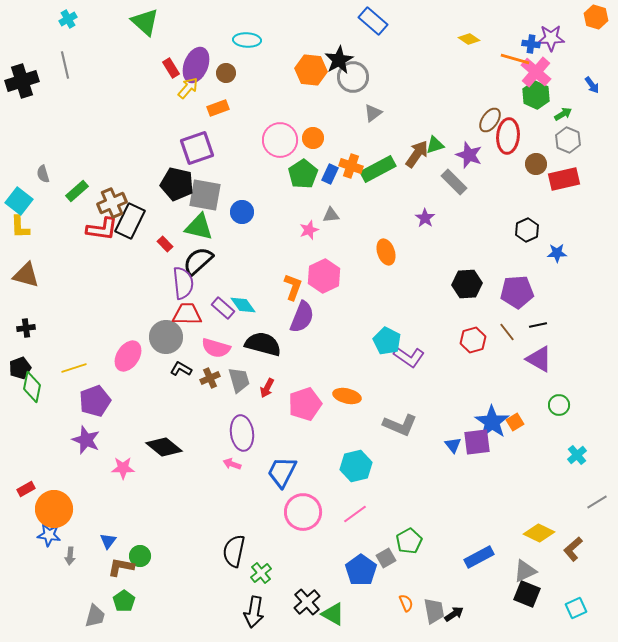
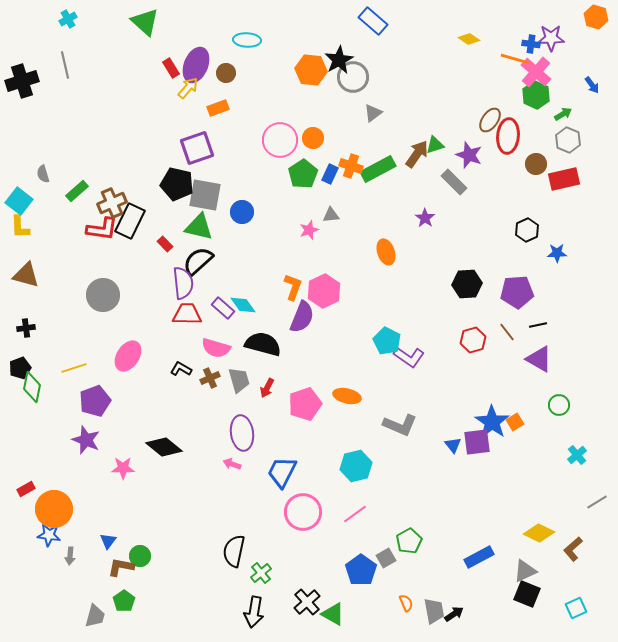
pink hexagon at (324, 276): moved 15 px down
gray circle at (166, 337): moved 63 px left, 42 px up
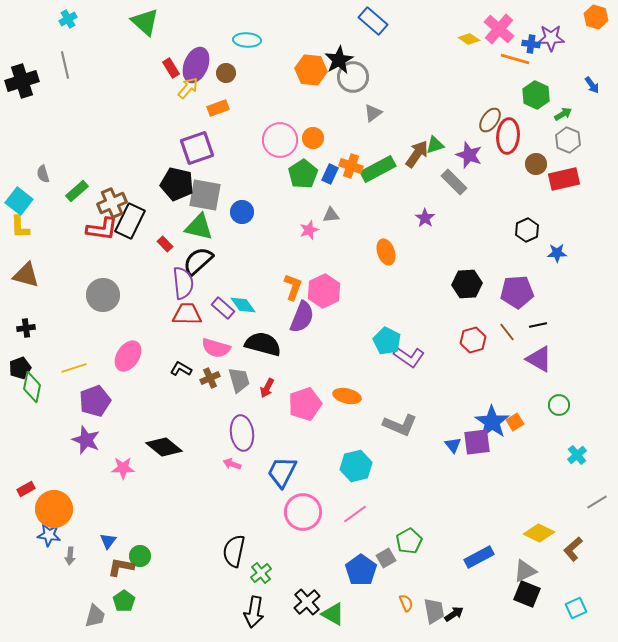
pink cross at (536, 72): moved 37 px left, 43 px up
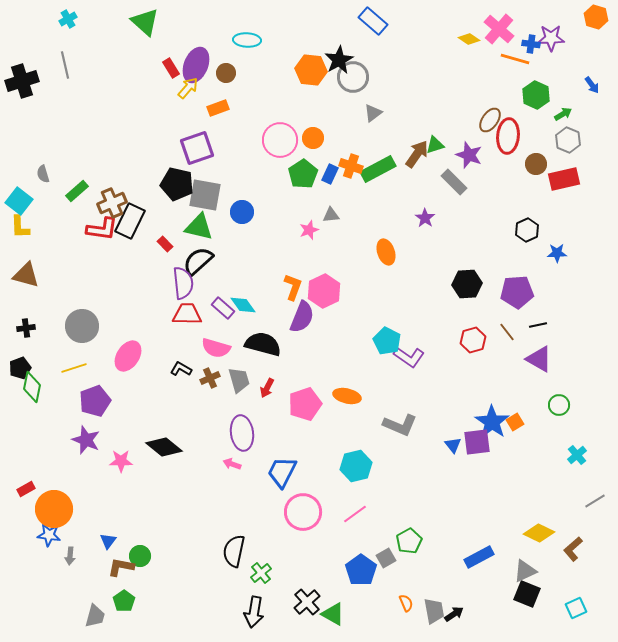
gray circle at (103, 295): moved 21 px left, 31 px down
pink star at (123, 468): moved 2 px left, 7 px up
gray line at (597, 502): moved 2 px left, 1 px up
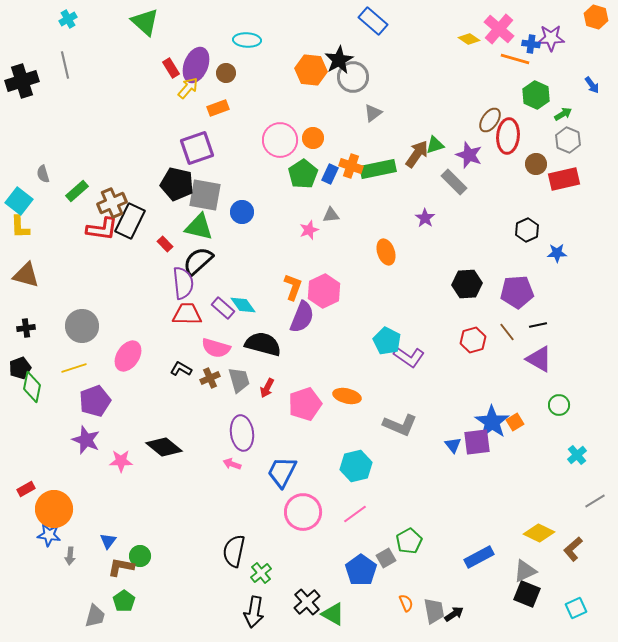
green rectangle at (378, 169): rotated 16 degrees clockwise
